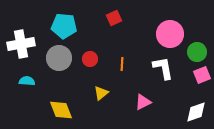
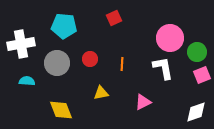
pink circle: moved 4 px down
gray circle: moved 2 px left, 5 px down
yellow triangle: rotated 28 degrees clockwise
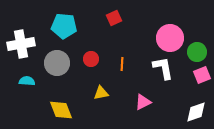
red circle: moved 1 px right
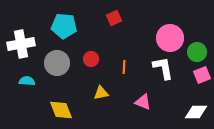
orange line: moved 2 px right, 3 px down
pink triangle: rotated 48 degrees clockwise
white diamond: rotated 20 degrees clockwise
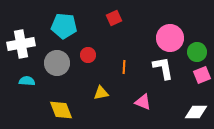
red circle: moved 3 px left, 4 px up
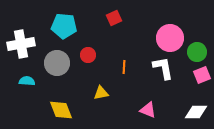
pink triangle: moved 5 px right, 8 px down
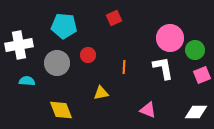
white cross: moved 2 px left, 1 px down
green circle: moved 2 px left, 2 px up
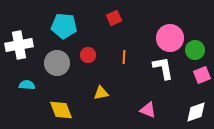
orange line: moved 10 px up
cyan semicircle: moved 4 px down
white diamond: rotated 20 degrees counterclockwise
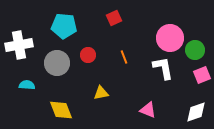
orange line: rotated 24 degrees counterclockwise
